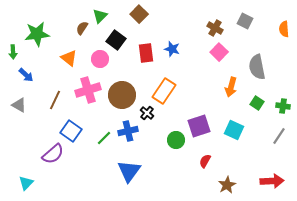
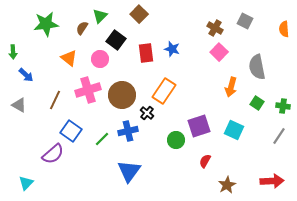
green star: moved 9 px right, 10 px up
green line: moved 2 px left, 1 px down
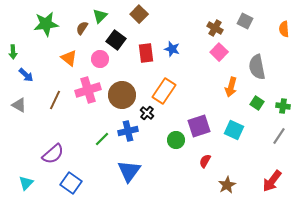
blue square: moved 52 px down
red arrow: rotated 130 degrees clockwise
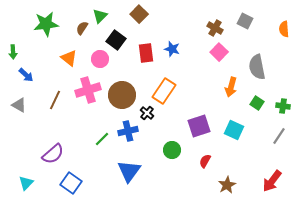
green circle: moved 4 px left, 10 px down
